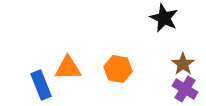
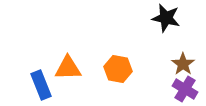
black star: moved 2 px right; rotated 12 degrees counterclockwise
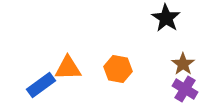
black star: rotated 20 degrees clockwise
blue rectangle: rotated 76 degrees clockwise
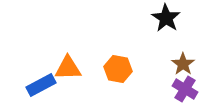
blue rectangle: rotated 8 degrees clockwise
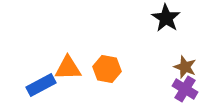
brown star: moved 2 px right, 3 px down; rotated 15 degrees counterclockwise
orange hexagon: moved 11 px left
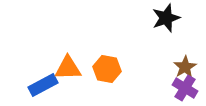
black star: rotated 20 degrees clockwise
brown star: rotated 20 degrees clockwise
blue rectangle: moved 2 px right
purple cross: moved 1 px up
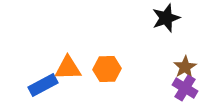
orange hexagon: rotated 12 degrees counterclockwise
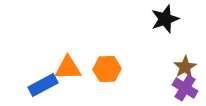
black star: moved 1 px left, 1 px down
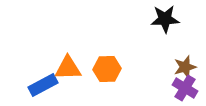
black star: rotated 16 degrees clockwise
brown star: rotated 15 degrees clockwise
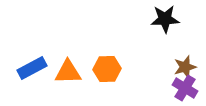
orange triangle: moved 4 px down
blue rectangle: moved 11 px left, 17 px up
